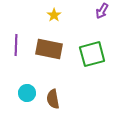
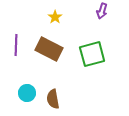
purple arrow: rotated 14 degrees counterclockwise
yellow star: moved 1 px right, 2 px down
brown rectangle: rotated 16 degrees clockwise
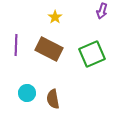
green square: rotated 8 degrees counterclockwise
